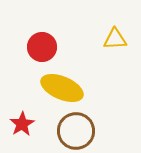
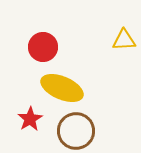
yellow triangle: moved 9 px right, 1 px down
red circle: moved 1 px right
red star: moved 8 px right, 5 px up
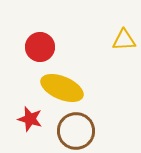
red circle: moved 3 px left
red star: rotated 25 degrees counterclockwise
